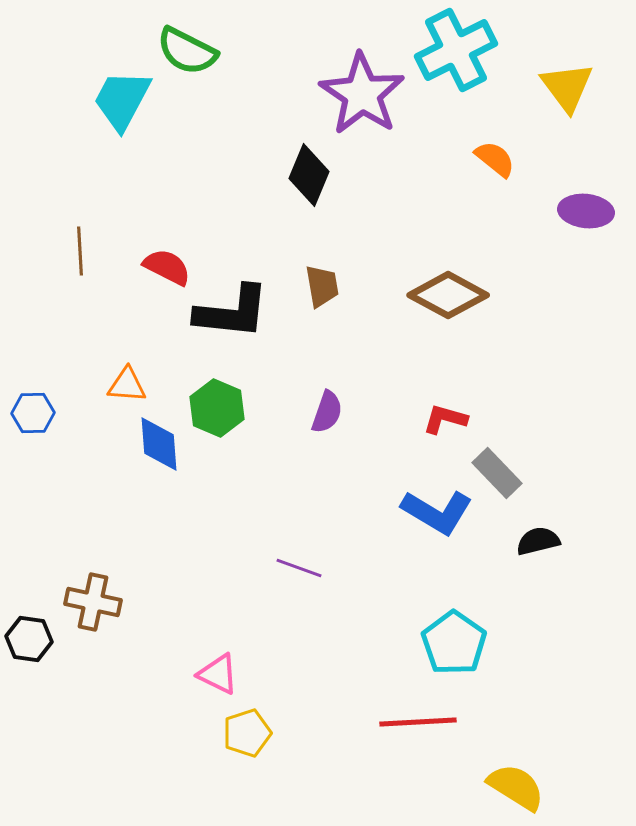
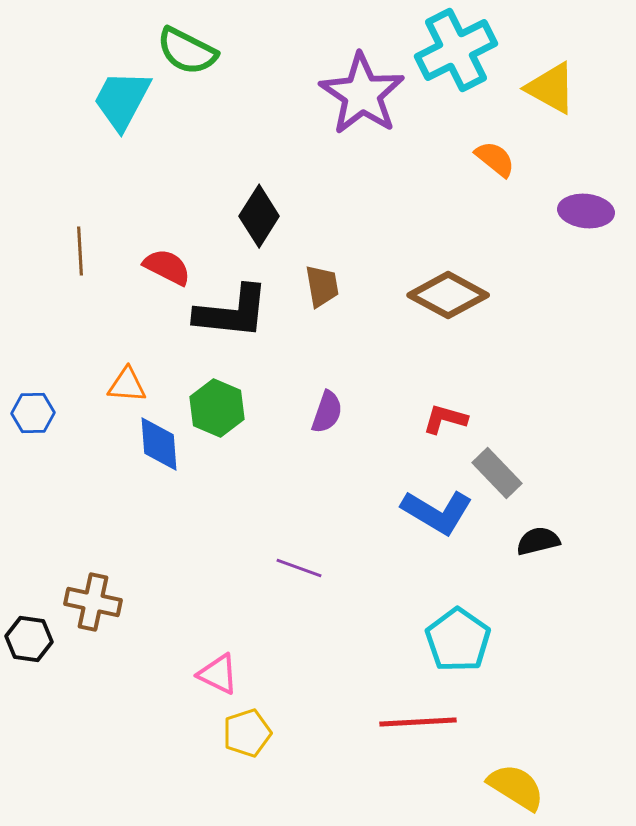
yellow triangle: moved 16 px left, 1 px down; rotated 24 degrees counterclockwise
black diamond: moved 50 px left, 41 px down; rotated 10 degrees clockwise
cyan pentagon: moved 4 px right, 3 px up
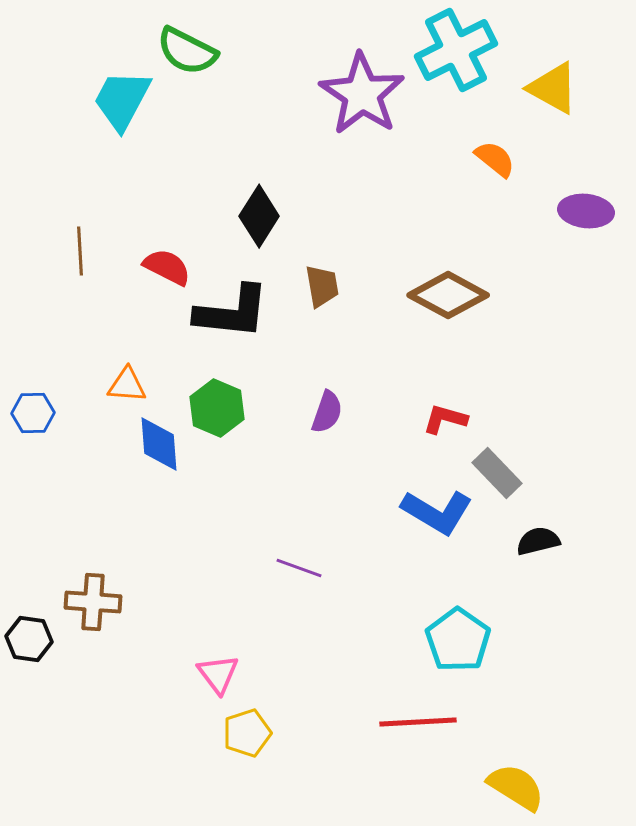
yellow triangle: moved 2 px right
brown cross: rotated 8 degrees counterclockwise
pink triangle: rotated 27 degrees clockwise
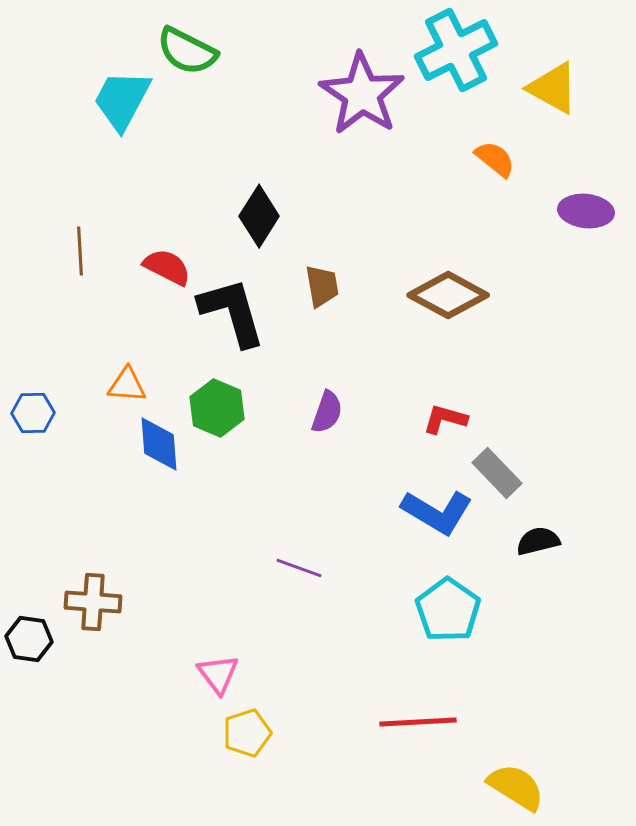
black L-shape: rotated 112 degrees counterclockwise
cyan pentagon: moved 10 px left, 30 px up
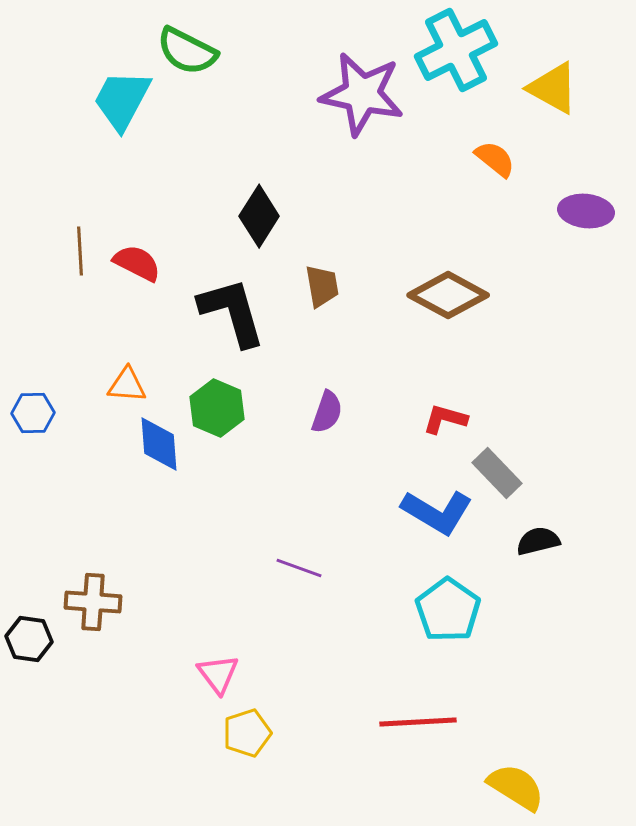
purple star: rotated 22 degrees counterclockwise
red semicircle: moved 30 px left, 4 px up
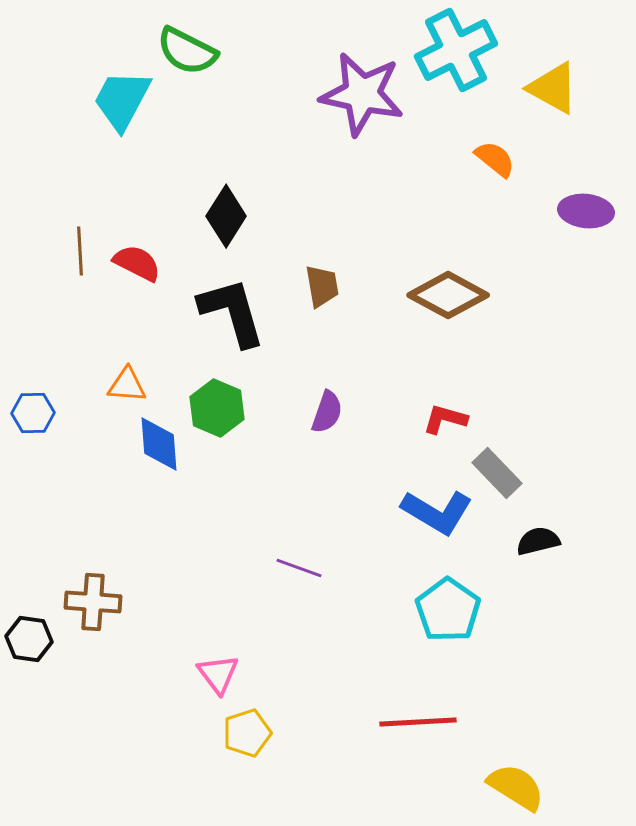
black diamond: moved 33 px left
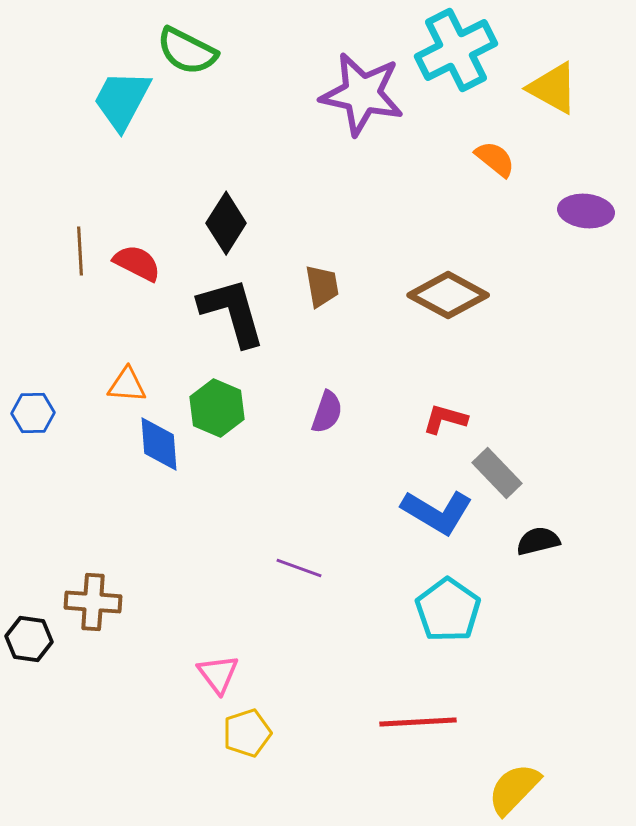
black diamond: moved 7 px down
yellow semicircle: moved 2 px left, 2 px down; rotated 78 degrees counterclockwise
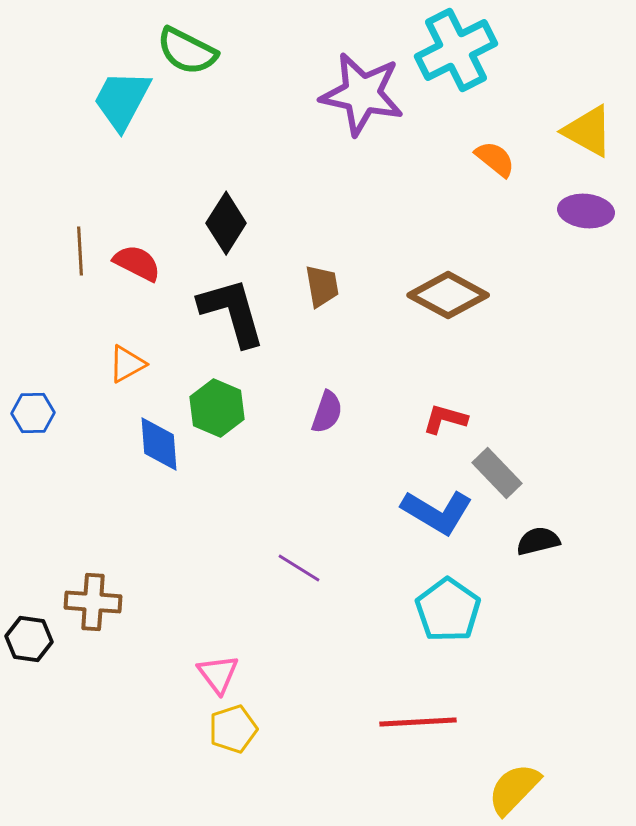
yellow triangle: moved 35 px right, 43 px down
orange triangle: moved 21 px up; rotated 33 degrees counterclockwise
purple line: rotated 12 degrees clockwise
yellow pentagon: moved 14 px left, 4 px up
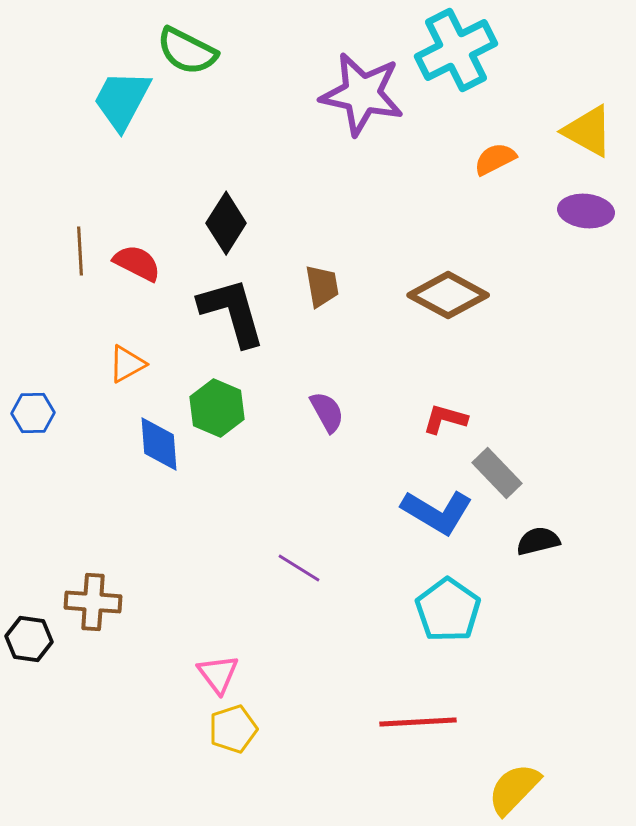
orange semicircle: rotated 66 degrees counterclockwise
purple semicircle: rotated 48 degrees counterclockwise
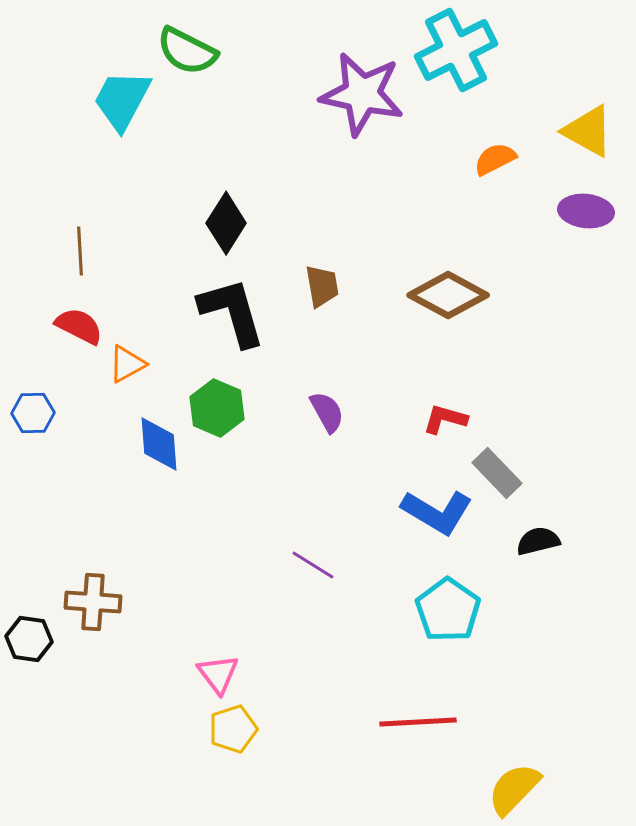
red semicircle: moved 58 px left, 63 px down
purple line: moved 14 px right, 3 px up
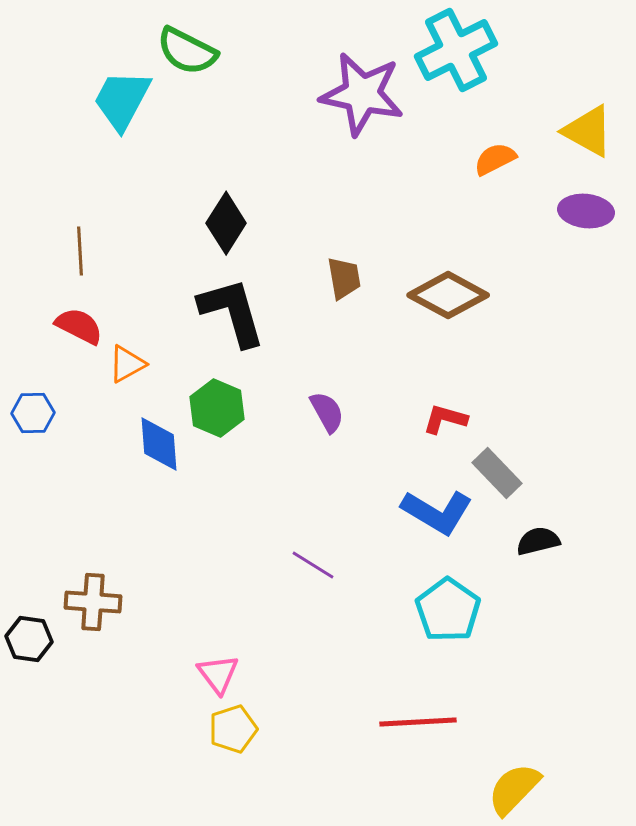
brown trapezoid: moved 22 px right, 8 px up
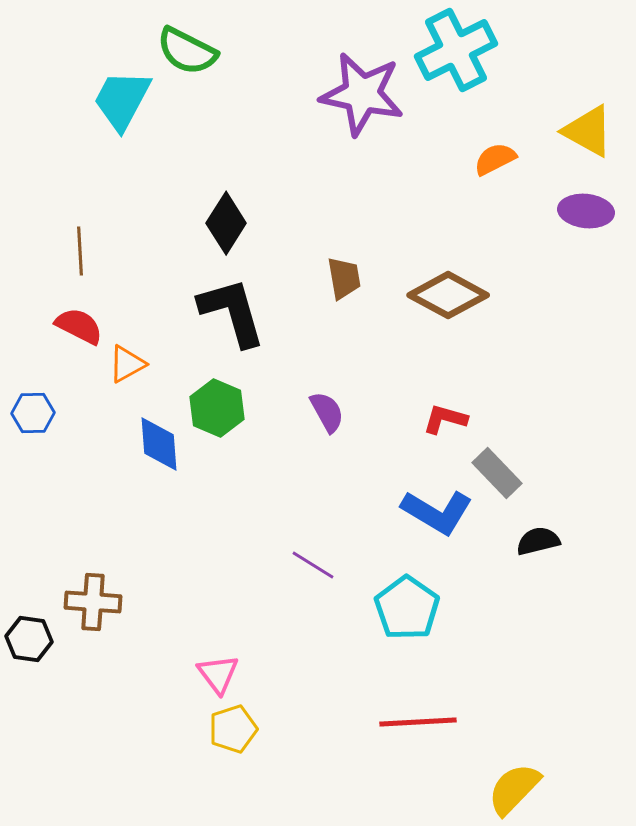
cyan pentagon: moved 41 px left, 2 px up
